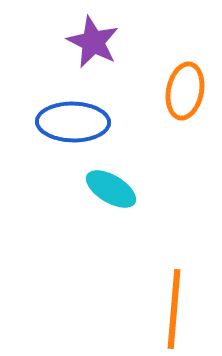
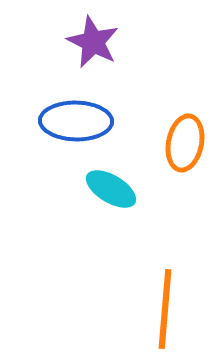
orange ellipse: moved 52 px down
blue ellipse: moved 3 px right, 1 px up
orange line: moved 9 px left
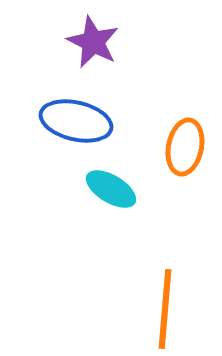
blue ellipse: rotated 12 degrees clockwise
orange ellipse: moved 4 px down
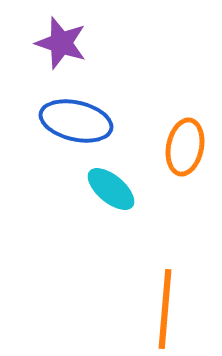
purple star: moved 32 px left, 1 px down; rotated 8 degrees counterclockwise
cyan ellipse: rotated 9 degrees clockwise
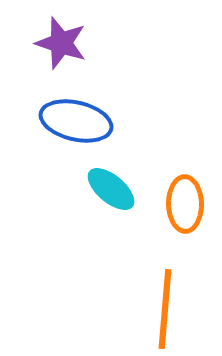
orange ellipse: moved 57 px down; rotated 12 degrees counterclockwise
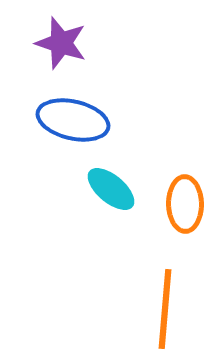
blue ellipse: moved 3 px left, 1 px up
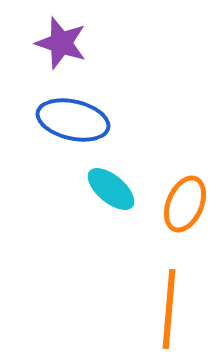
orange ellipse: rotated 24 degrees clockwise
orange line: moved 4 px right
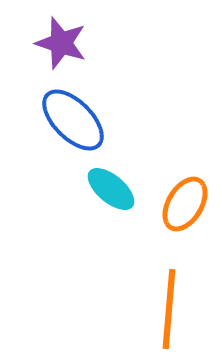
blue ellipse: rotated 32 degrees clockwise
orange ellipse: rotated 8 degrees clockwise
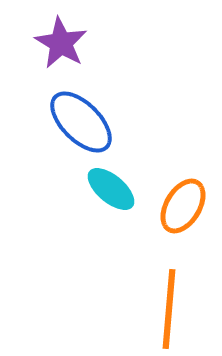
purple star: rotated 12 degrees clockwise
blue ellipse: moved 8 px right, 2 px down
orange ellipse: moved 2 px left, 2 px down
